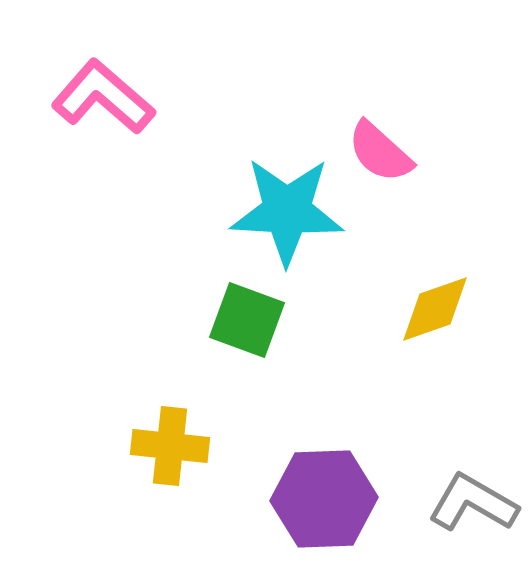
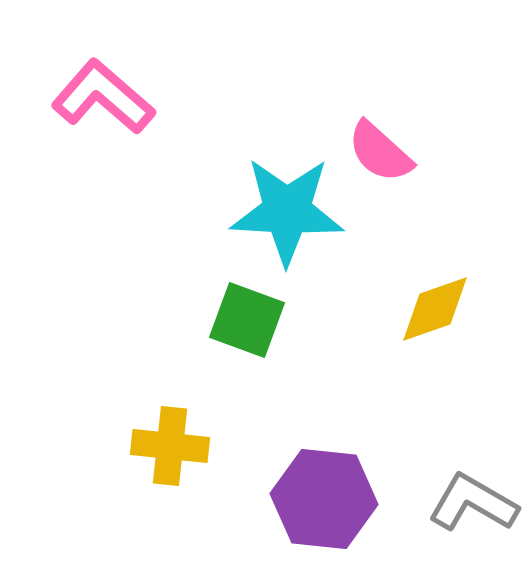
purple hexagon: rotated 8 degrees clockwise
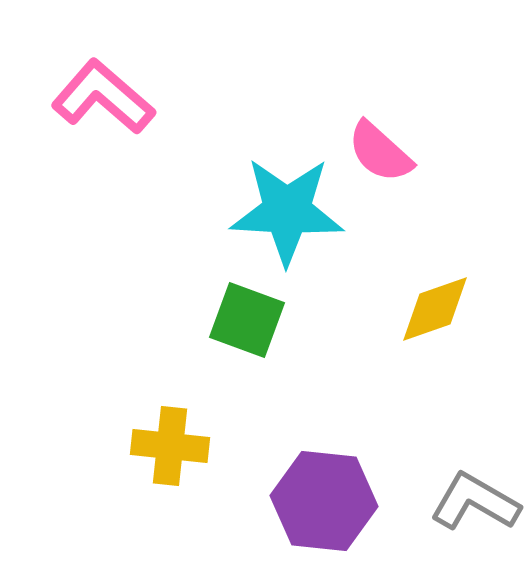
purple hexagon: moved 2 px down
gray L-shape: moved 2 px right, 1 px up
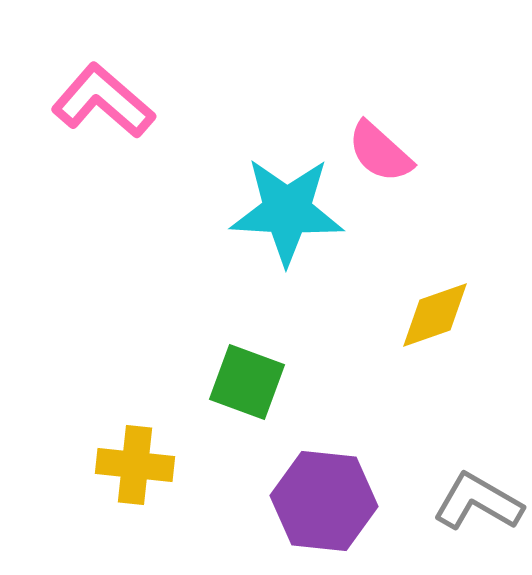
pink L-shape: moved 4 px down
yellow diamond: moved 6 px down
green square: moved 62 px down
yellow cross: moved 35 px left, 19 px down
gray L-shape: moved 3 px right
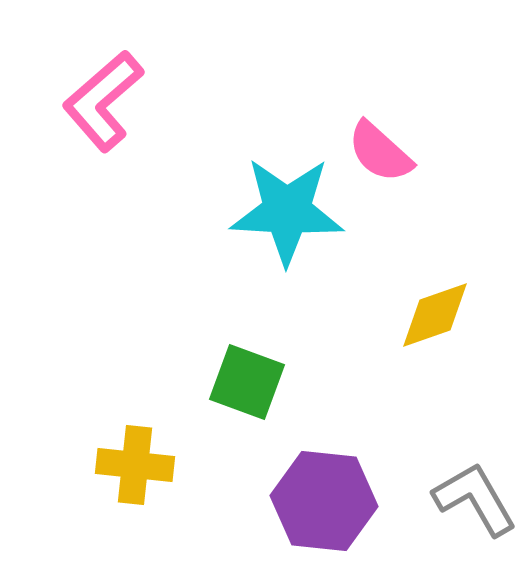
pink L-shape: rotated 82 degrees counterclockwise
gray L-shape: moved 3 px left, 3 px up; rotated 30 degrees clockwise
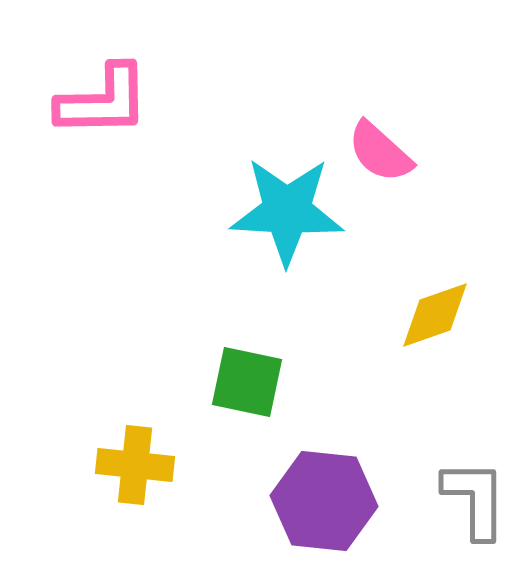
pink L-shape: rotated 140 degrees counterclockwise
green square: rotated 8 degrees counterclockwise
gray L-shape: rotated 30 degrees clockwise
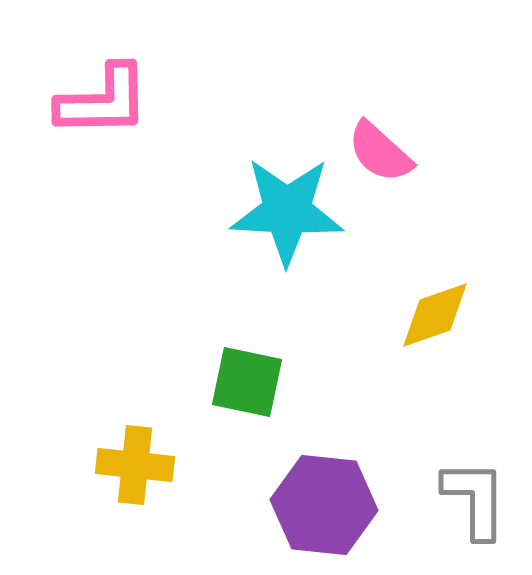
purple hexagon: moved 4 px down
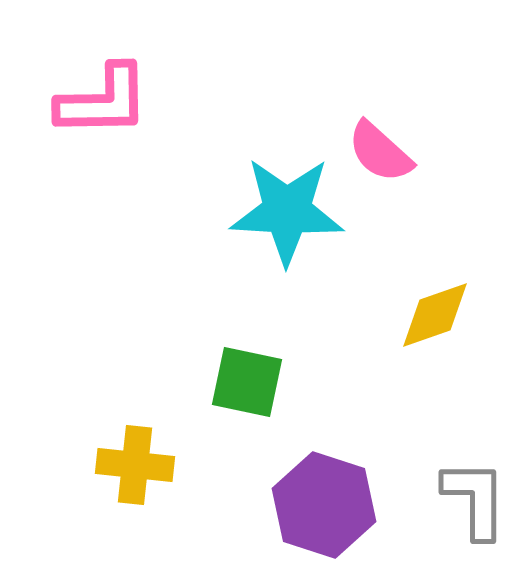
purple hexagon: rotated 12 degrees clockwise
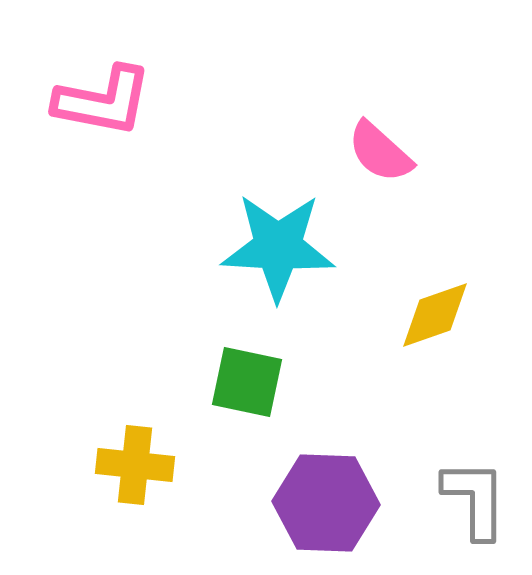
pink L-shape: rotated 12 degrees clockwise
cyan star: moved 9 px left, 36 px down
purple hexagon: moved 2 px right, 2 px up; rotated 16 degrees counterclockwise
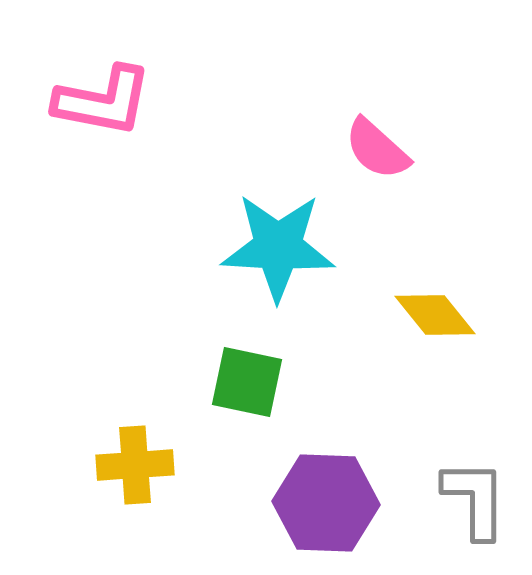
pink semicircle: moved 3 px left, 3 px up
yellow diamond: rotated 70 degrees clockwise
yellow cross: rotated 10 degrees counterclockwise
